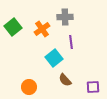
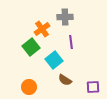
green square: moved 18 px right, 20 px down
cyan square: moved 2 px down
brown semicircle: rotated 16 degrees counterclockwise
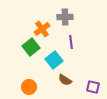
purple square: rotated 16 degrees clockwise
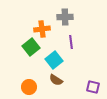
orange cross: rotated 28 degrees clockwise
brown semicircle: moved 9 px left
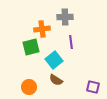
green square: rotated 24 degrees clockwise
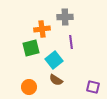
green square: moved 1 px down
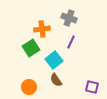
gray cross: moved 4 px right, 1 px down; rotated 21 degrees clockwise
purple line: rotated 32 degrees clockwise
green square: rotated 18 degrees counterclockwise
brown semicircle: rotated 24 degrees clockwise
purple square: moved 1 px left
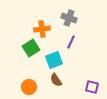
cyan square: rotated 18 degrees clockwise
